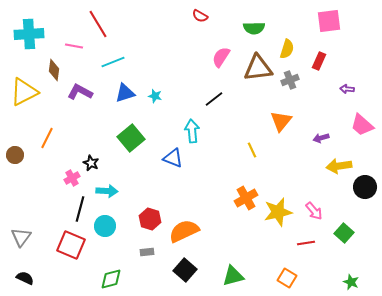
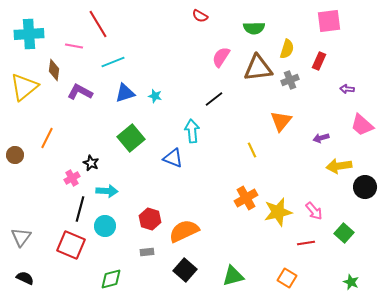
yellow triangle at (24, 92): moved 5 px up; rotated 12 degrees counterclockwise
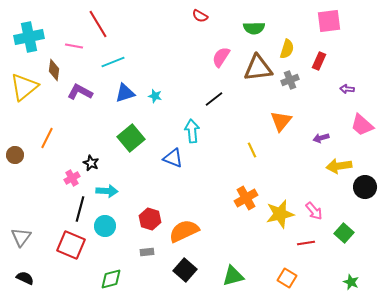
cyan cross at (29, 34): moved 3 px down; rotated 8 degrees counterclockwise
yellow star at (278, 212): moved 2 px right, 2 px down
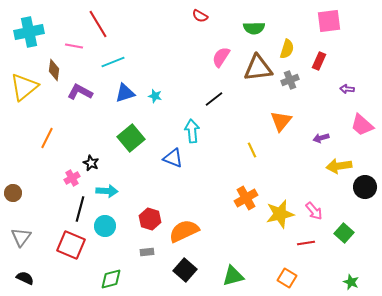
cyan cross at (29, 37): moved 5 px up
brown circle at (15, 155): moved 2 px left, 38 px down
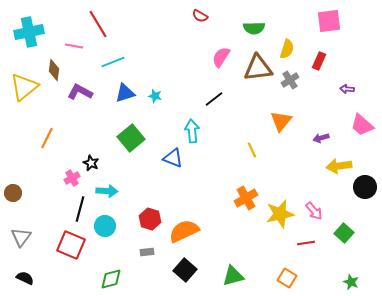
gray cross at (290, 80): rotated 12 degrees counterclockwise
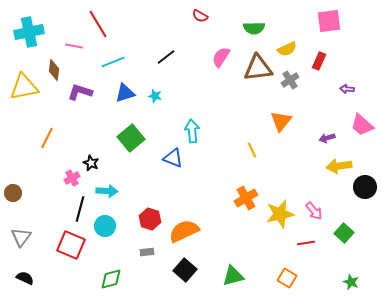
yellow semicircle at (287, 49): rotated 48 degrees clockwise
yellow triangle at (24, 87): rotated 28 degrees clockwise
purple L-shape at (80, 92): rotated 10 degrees counterclockwise
black line at (214, 99): moved 48 px left, 42 px up
purple arrow at (321, 138): moved 6 px right
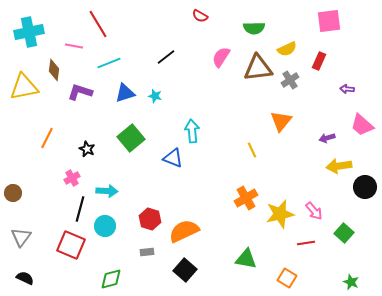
cyan line at (113, 62): moved 4 px left, 1 px down
black star at (91, 163): moved 4 px left, 14 px up
green triangle at (233, 276): moved 13 px right, 17 px up; rotated 25 degrees clockwise
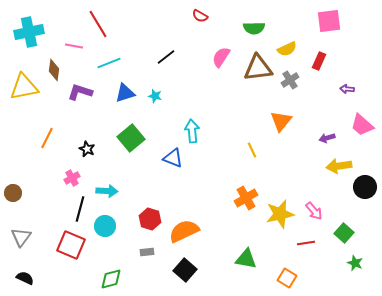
green star at (351, 282): moved 4 px right, 19 px up
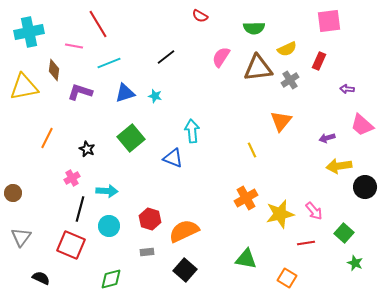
cyan circle at (105, 226): moved 4 px right
black semicircle at (25, 278): moved 16 px right
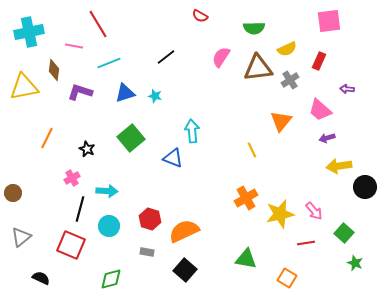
pink trapezoid at (362, 125): moved 42 px left, 15 px up
gray triangle at (21, 237): rotated 15 degrees clockwise
gray rectangle at (147, 252): rotated 16 degrees clockwise
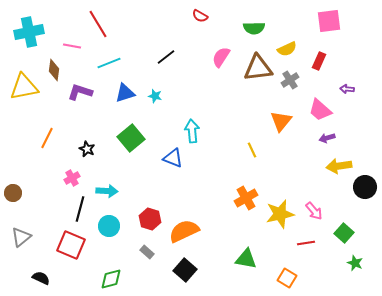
pink line at (74, 46): moved 2 px left
gray rectangle at (147, 252): rotated 32 degrees clockwise
